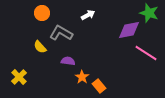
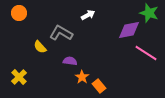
orange circle: moved 23 px left
purple semicircle: moved 2 px right
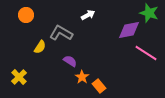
orange circle: moved 7 px right, 2 px down
yellow semicircle: rotated 104 degrees counterclockwise
purple semicircle: rotated 24 degrees clockwise
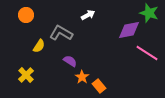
yellow semicircle: moved 1 px left, 1 px up
pink line: moved 1 px right
yellow cross: moved 7 px right, 2 px up
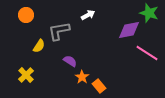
gray L-shape: moved 2 px left, 2 px up; rotated 40 degrees counterclockwise
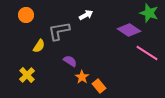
white arrow: moved 2 px left
purple diamond: rotated 45 degrees clockwise
yellow cross: moved 1 px right
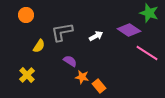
white arrow: moved 10 px right, 21 px down
gray L-shape: moved 3 px right, 1 px down
orange star: rotated 24 degrees counterclockwise
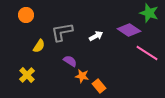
orange star: moved 1 px up
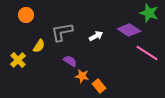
yellow cross: moved 9 px left, 15 px up
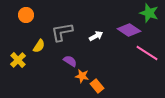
orange rectangle: moved 2 px left
